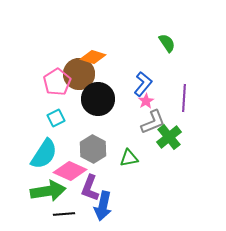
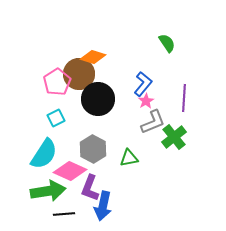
green cross: moved 5 px right
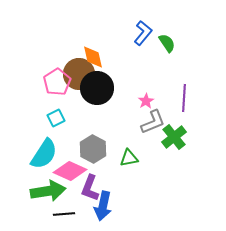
orange diamond: rotated 60 degrees clockwise
blue L-shape: moved 51 px up
black circle: moved 1 px left, 11 px up
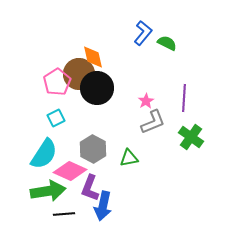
green semicircle: rotated 30 degrees counterclockwise
green cross: moved 17 px right; rotated 15 degrees counterclockwise
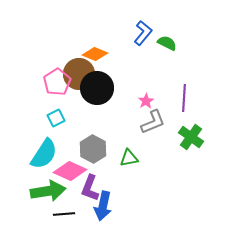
orange diamond: moved 2 px right, 3 px up; rotated 55 degrees counterclockwise
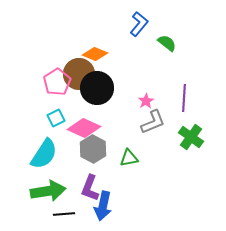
blue L-shape: moved 4 px left, 9 px up
green semicircle: rotated 12 degrees clockwise
pink diamond: moved 14 px right, 43 px up
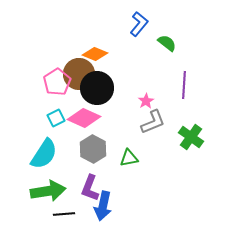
purple line: moved 13 px up
pink diamond: moved 10 px up
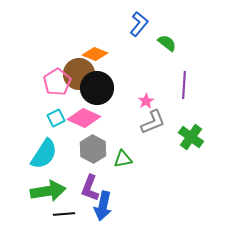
green triangle: moved 6 px left, 1 px down
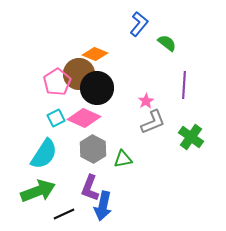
green arrow: moved 10 px left; rotated 12 degrees counterclockwise
black line: rotated 20 degrees counterclockwise
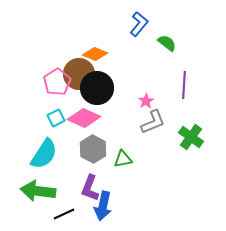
green arrow: rotated 152 degrees counterclockwise
